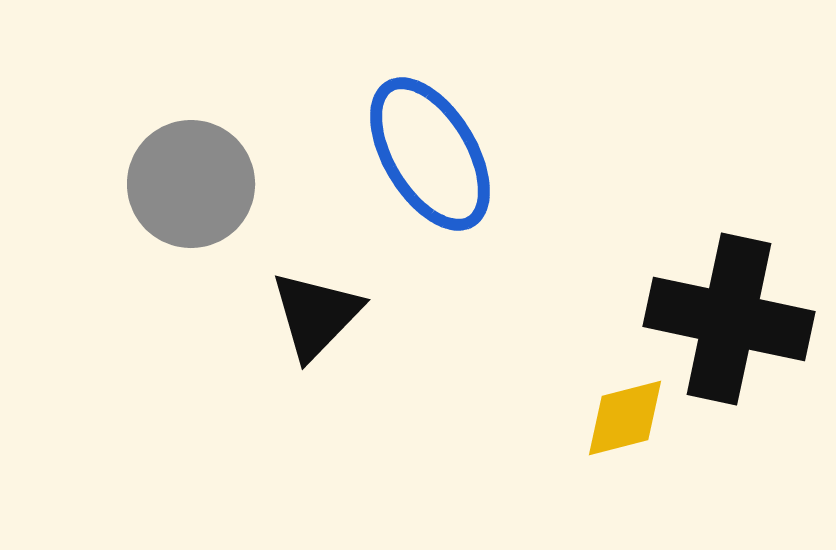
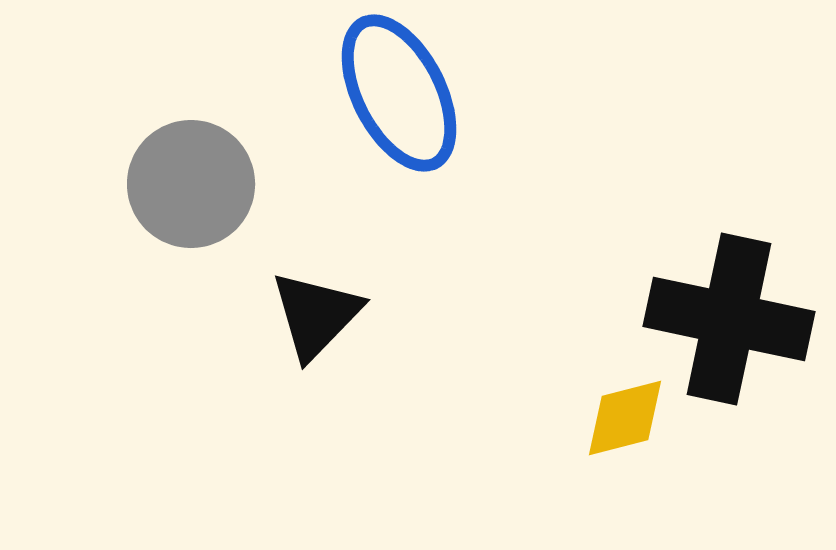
blue ellipse: moved 31 px left, 61 px up; rotated 4 degrees clockwise
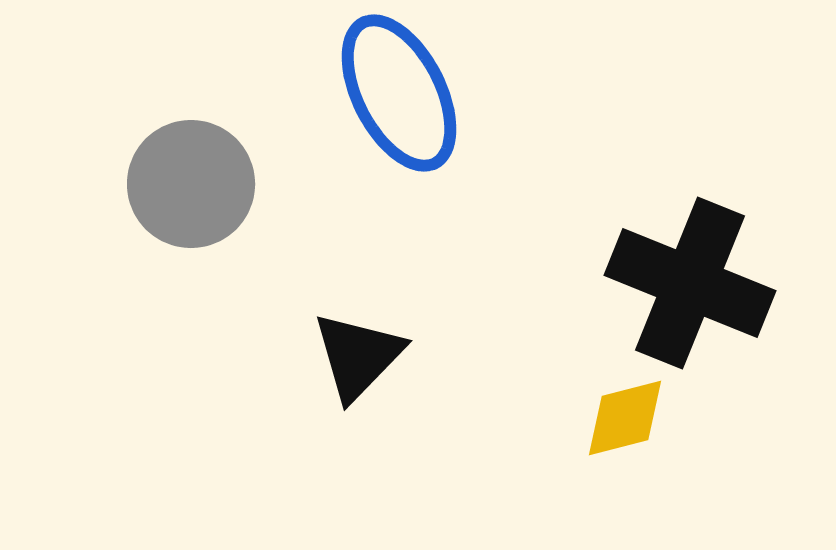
black triangle: moved 42 px right, 41 px down
black cross: moved 39 px left, 36 px up; rotated 10 degrees clockwise
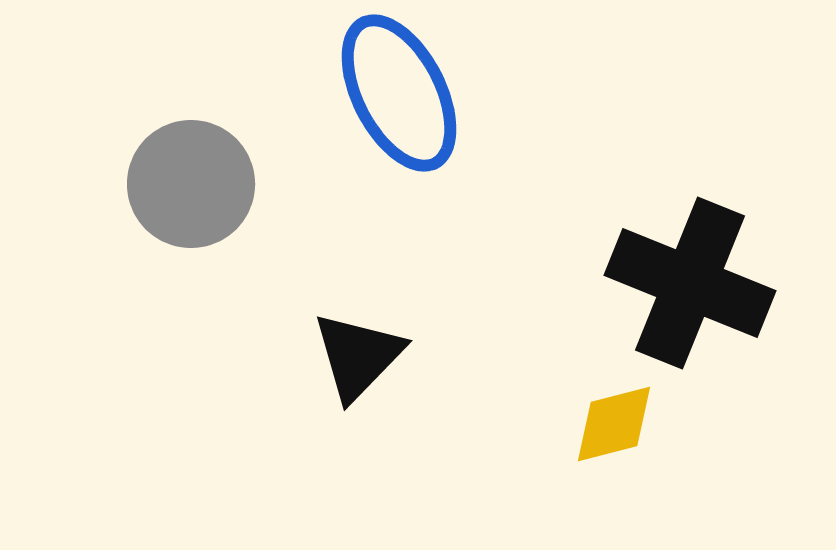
yellow diamond: moved 11 px left, 6 px down
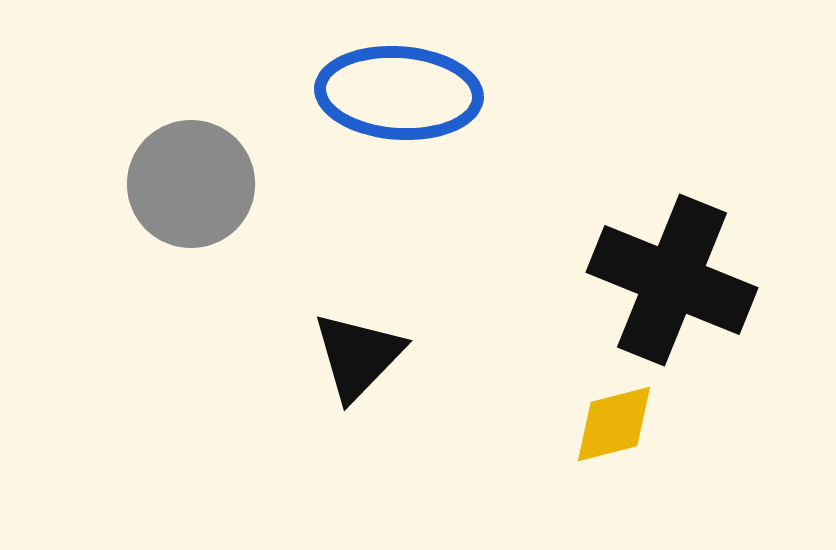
blue ellipse: rotated 59 degrees counterclockwise
black cross: moved 18 px left, 3 px up
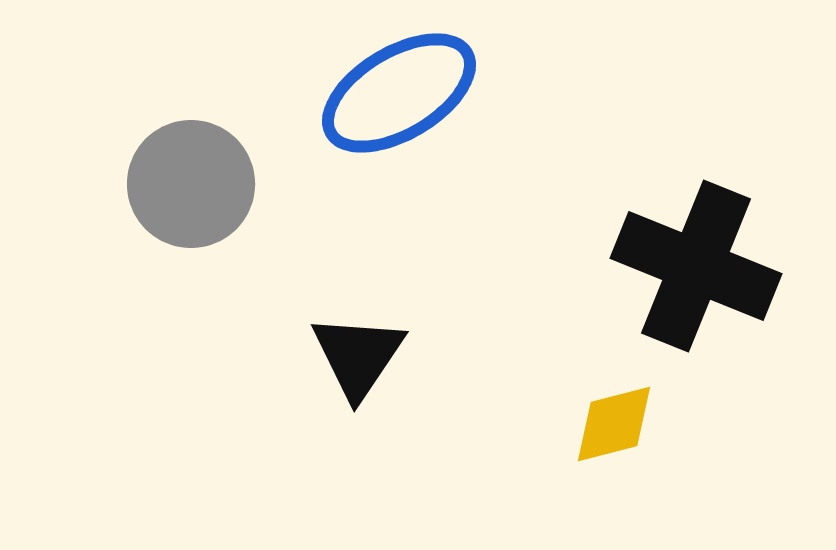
blue ellipse: rotated 35 degrees counterclockwise
black cross: moved 24 px right, 14 px up
black triangle: rotated 10 degrees counterclockwise
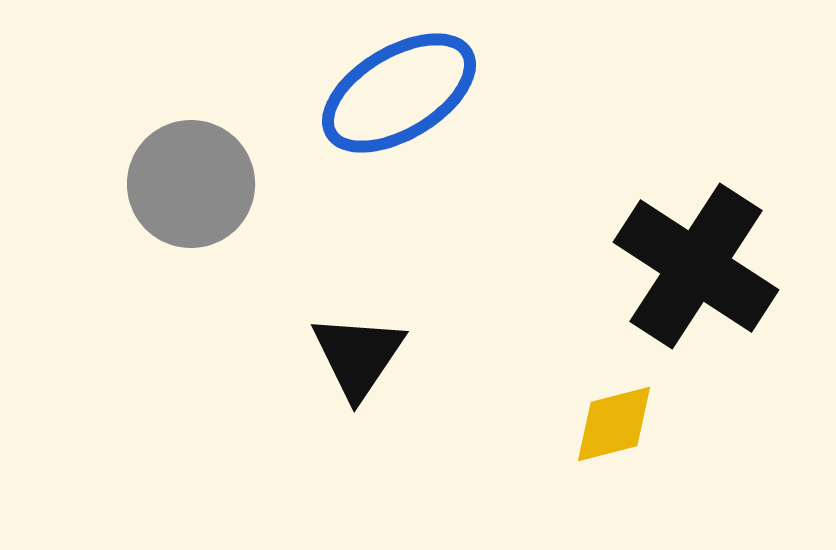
black cross: rotated 11 degrees clockwise
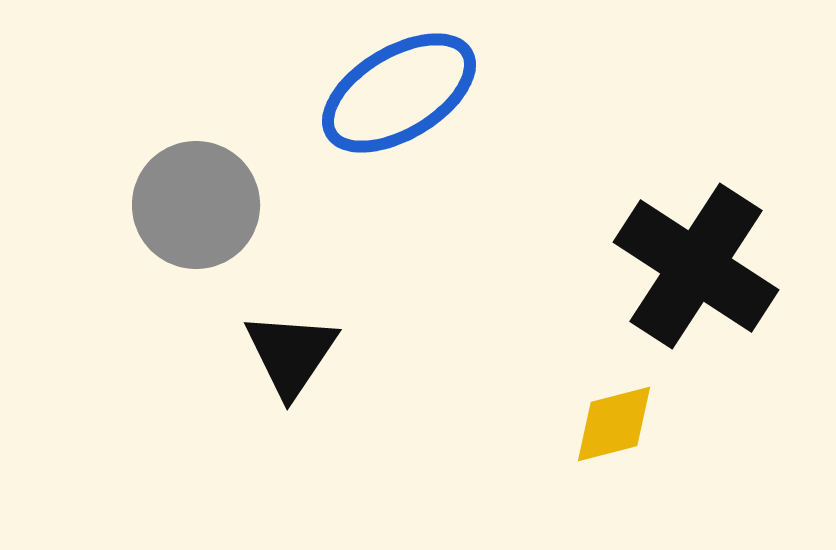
gray circle: moved 5 px right, 21 px down
black triangle: moved 67 px left, 2 px up
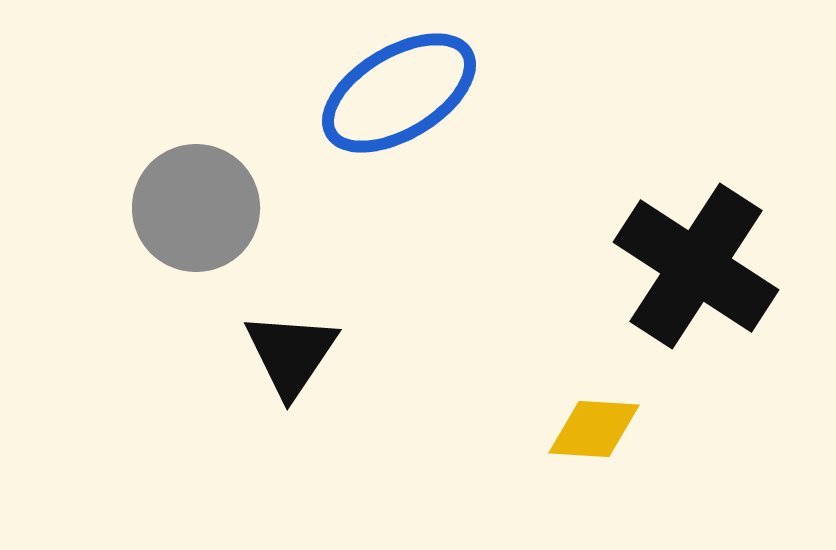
gray circle: moved 3 px down
yellow diamond: moved 20 px left, 5 px down; rotated 18 degrees clockwise
